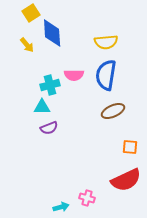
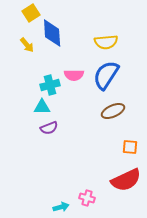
blue semicircle: rotated 24 degrees clockwise
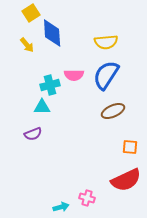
purple semicircle: moved 16 px left, 6 px down
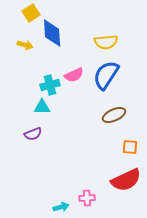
yellow arrow: moved 2 px left; rotated 35 degrees counterclockwise
pink semicircle: rotated 24 degrees counterclockwise
brown ellipse: moved 1 px right, 4 px down
pink cross: rotated 21 degrees counterclockwise
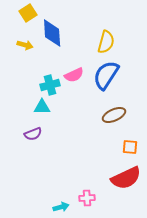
yellow square: moved 3 px left
yellow semicircle: rotated 70 degrees counterclockwise
red semicircle: moved 2 px up
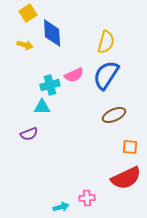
purple semicircle: moved 4 px left
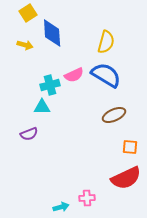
blue semicircle: rotated 88 degrees clockwise
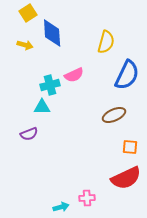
blue semicircle: moved 21 px right; rotated 84 degrees clockwise
